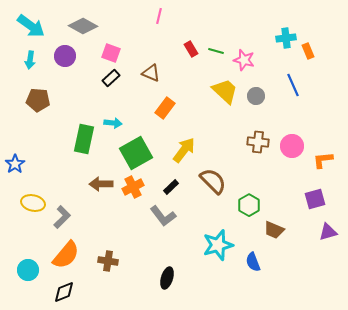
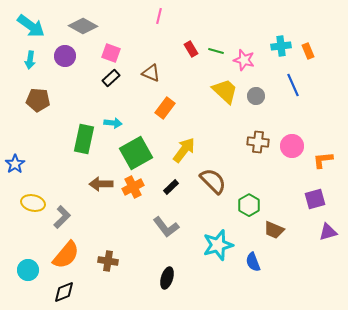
cyan cross at (286, 38): moved 5 px left, 8 px down
gray L-shape at (163, 216): moved 3 px right, 11 px down
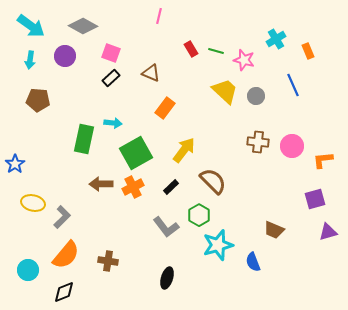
cyan cross at (281, 46): moved 5 px left, 7 px up; rotated 24 degrees counterclockwise
green hexagon at (249, 205): moved 50 px left, 10 px down
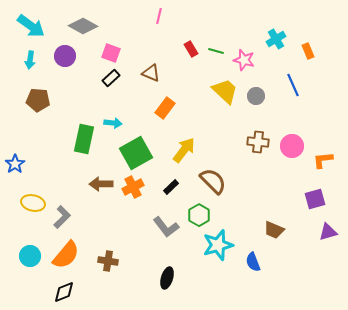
cyan circle at (28, 270): moved 2 px right, 14 px up
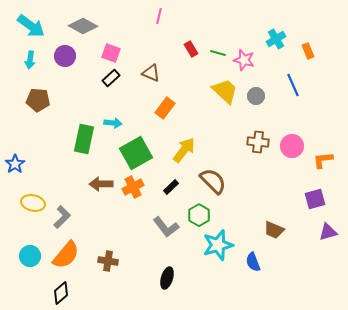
green line at (216, 51): moved 2 px right, 2 px down
black diamond at (64, 292): moved 3 px left, 1 px down; rotated 20 degrees counterclockwise
